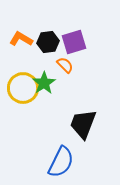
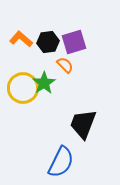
orange L-shape: rotated 10 degrees clockwise
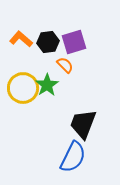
green star: moved 3 px right, 2 px down
blue semicircle: moved 12 px right, 5 px up
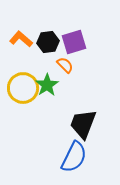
blue semicircle: moved 1 px right
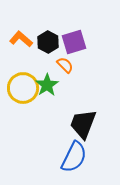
black hexagon: rotated 25 degrees counterclockwise
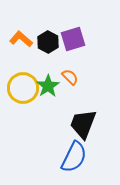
purple square: moved 1 px left, 3 px up
orange semicircle: moved 5 px right, 12 px down
green star: moved 1 px right, 1 px down
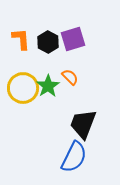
orange L-shape: rotated 45 degrees clockwise
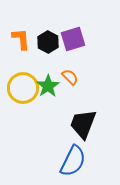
blue semicircle: moved 1 px left, 4 px down
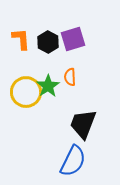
orange semicircle: rotated 138 degrees counterclockwise
yellow circle: moved 3 px right, 4 px down
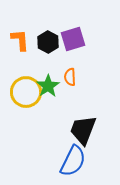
orange L-shape: moved 1 px left, 1 px down
black trapezoid: moved 6 px down
